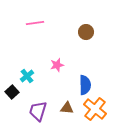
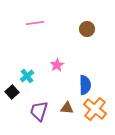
brown circle: moved 1 px right, 3 px up
pink star: rotated 16 degrees counterclockwise
purple trapezoid: moved 1 px right
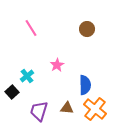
pink line: moved 4 px left, 5 px down; rotated 66 degrees clockwise
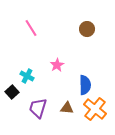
cyan cross: rotated 24 degrees counterclockwise
purple trapezoid: moved 1 px left, 3 px up
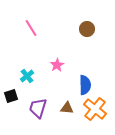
cyan cross: rotated 24 degrees clockwise
black square: moved 1 px left, 4 px down; rotated 24 degrees clockwise
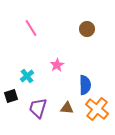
orange cross: moved 2 px right
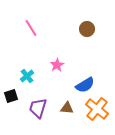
blue semicircle: rotated 60 degrees clockwise
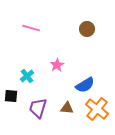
pink line: rotated 42 degrees counterclockwise
black square: rotated 24 degrees clockwise
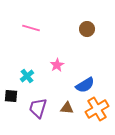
orange cross: rotated 20 degrees clockwise
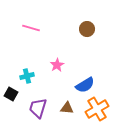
cyan cross: rotated 24 degrees clockwise
black square: moved 2 px up; rotated 24 degrees clockwise
